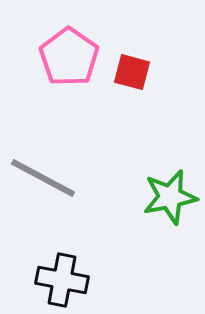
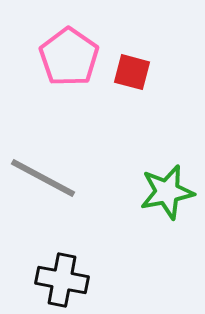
green star: moved 3 px left, 5 px up
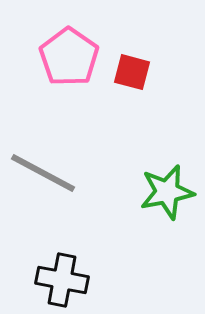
gray line: moved 5 px up
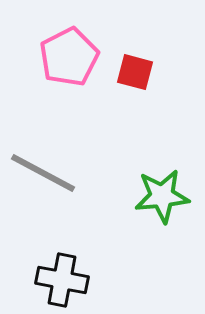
pink pentagon: rotated 10 degrees clockwise
red square: moved 3 px right
green star: moved 5 px left, 4 px down; rotated 6 degrees clockwise
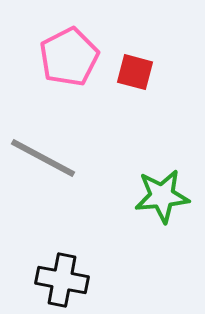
gray line: moved 15 px up
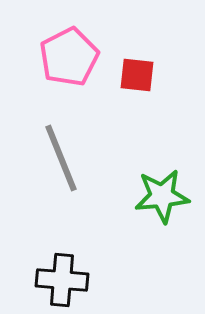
red square: moved 2 px right, 3 px down; rotated 9 degrees counterclockwise
gray line: moved 18 px right; rotated 40 degrees clockwise
black cross: rotated 6 degrees counterclockwise
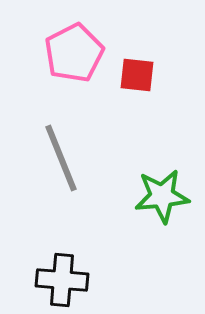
pink pentagon: moved 5 px right, 4 px up
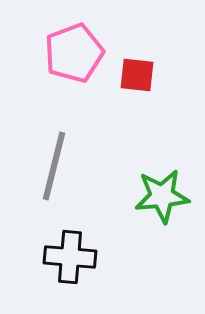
pink pentagon: rotated 6 degrees clockwise
gray line: moved 7 px left, 8 px down; rotated 36 degrees clockwise
black cross: moved 8 px right, 23 px up
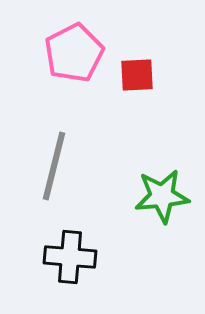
pink pentagon: rotated 6 degrees counterclockwise
red square: rotated 9 degrees counterclockwise
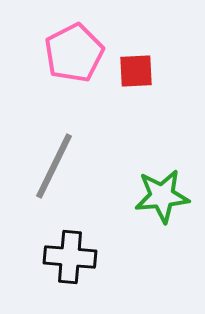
red square: moved 1 px left, 4 px up
gray line: rotated 12 degrees clockwise
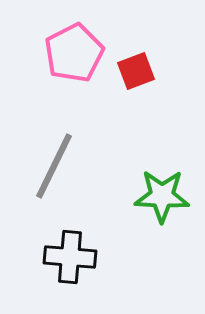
red square: rotated 18 degrees counterclockwise
green star: rotated 8 degrees clockwise
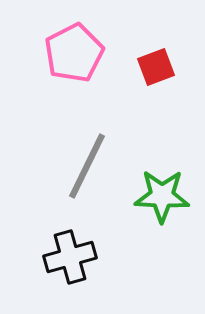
red square: moved 20 px right, 4 px up
gray line: moved 33 px right
black cross: rotated 21 degrees counterclockwise
